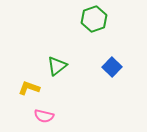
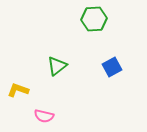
green hexagon: rotated 15 degrees clockwise
blue square: rotated 18 degrees clockwise
yellow L-shape: moved 11 px left, 2 px down
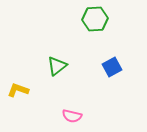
green hexagon: moved 1 px right
pink semicircle: moved 28 px right
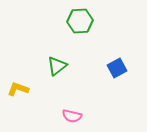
green hexagon: moved 15 px left, 2 px down
blue square: moved 5 px right, 1 px down
yellow L-shape: moved 1 px up
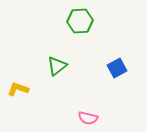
pink semicircle: moved 16 px right, 2 px down
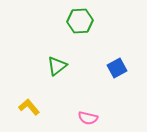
yellow L-shape: moved 11 px right, 18 px down; rotated 30 degrees clockwise
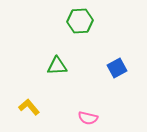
green triangle: rotated 35 degrees clockwise
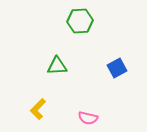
yellow L-shape: moved 9 px right, 2 px down; rotated 95 degrees counterclockwise
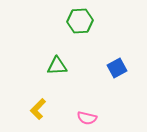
pink semicircle: moved 1 px left
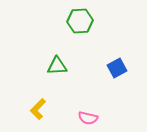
pink semicircle: moved 1 px right
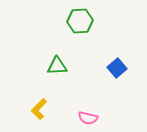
blue square: rotated 12 degrees counterclockwise
yellow L-shape: moved 1 px right
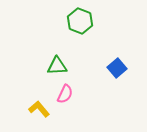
green hexagon: rotated 25 degrees clockwise
yellow L-shape: rotated 95 degrees clockwise
pink semicircle: moved 23 px left, 24 px up; rotated 78 degrees counterclockwise
